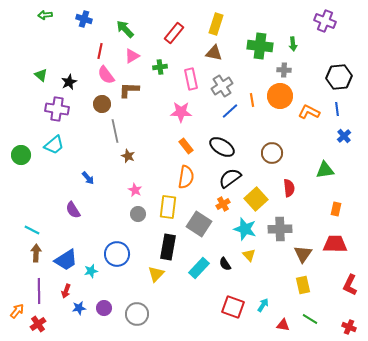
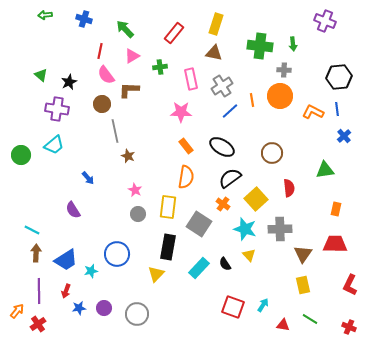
orange L-shape at (309, 112): moved 4 px right
orange cross at (223, 204): rotated 24 degrees counterclockwise
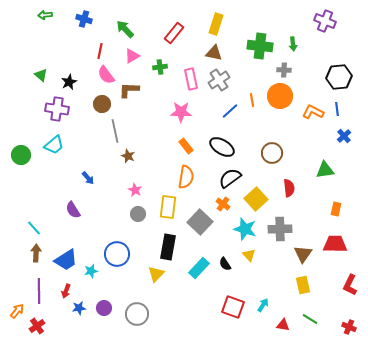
gray cross at (222, 86): moved 3 px left, 6 px up
gray square at (199, 224): moved 1 px right, 2 px up; rotated 10 degrees clockwise
cyan line at (32, 230): moved 2 px right, 2 px up; rotated 21 degrees clockwise
red cross at (38, 324): moved 1 px left, 2 px down
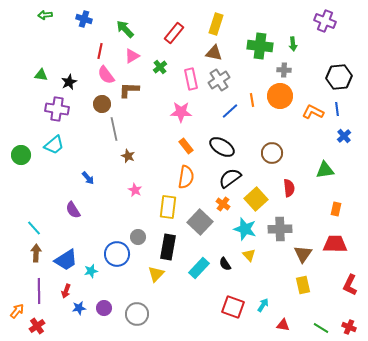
green cross at (160, 67): rotated 32 degrees counterclockwise
green triangle at (41, 75): rotated 32 degrees counterclockwise
gray line at (115, 131): moved 1 px left, 2 px up
gray circle at (138, 214): moved 23 px down
green line at (310, 319): moved 11 px right, 9 px down
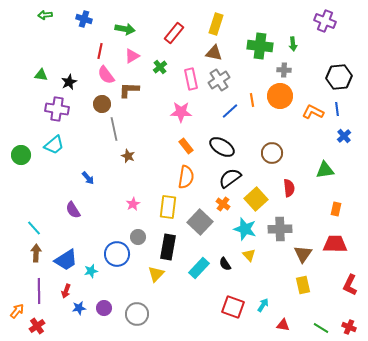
green arrow at (125, 29): rotated 144 degrees clockwise
pink star at (135, 190): moved 2 px left, 14 px down; rotated 16 degrees clockwise
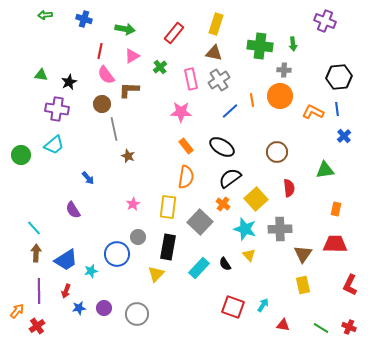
brown circle at (272, 153): moved 5 px right, 1 px up
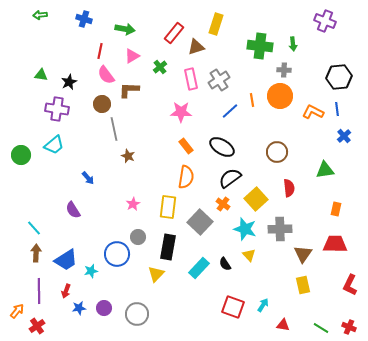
green arrow at (45, 15): moved 5 px left
brown triangle at (214, 53): moved 18 px left, 6 px up; rotated 30 degrees counterclockwise
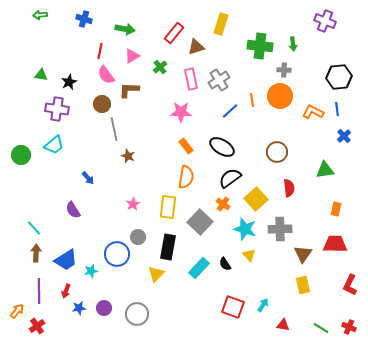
yellow rectangle at (216, 24): moved 5 px right
